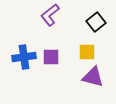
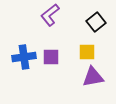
purple triangle: rotated 25 degrees counterclockwise
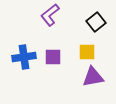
purple square: moved 2 px right
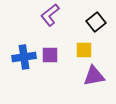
yellow square: moved 3 px left, 2 px up
purple square: moved 3 px left, 2 px up
purple triangle: moved 1 px right, 1 px up
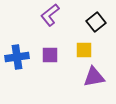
blue cross: moved 7 px left
purple triangle: moved 1 px down
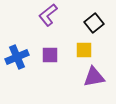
purple L-shape: moved 2 px left
black square: moved 2 px left, 1 px down
blue cross: rotated 15 degrees counterclockwise
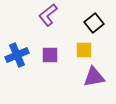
blue cross: moved 2 px up
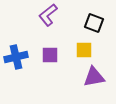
black square: rotated 30 degrees counterclockwise
blue cross: moved 1 px left, 2 px down; rotated 10 degrees clockwise
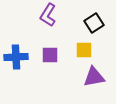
purple L-shape: rotated 20 degrees counterclockwise
black square: rotated 36 degrees clockwise
blue cross: rotated 10 degrees clockwise
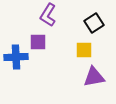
purple square: moved 12 px left, 13 px up
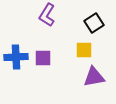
purple L-shape: moved 1 px left
purple square: moved 5 px right, 16 px down
